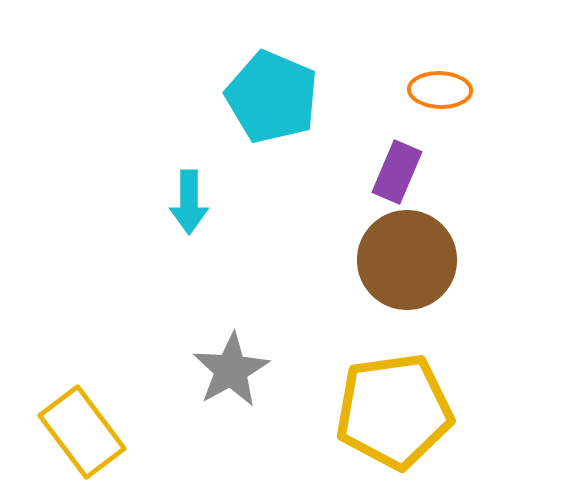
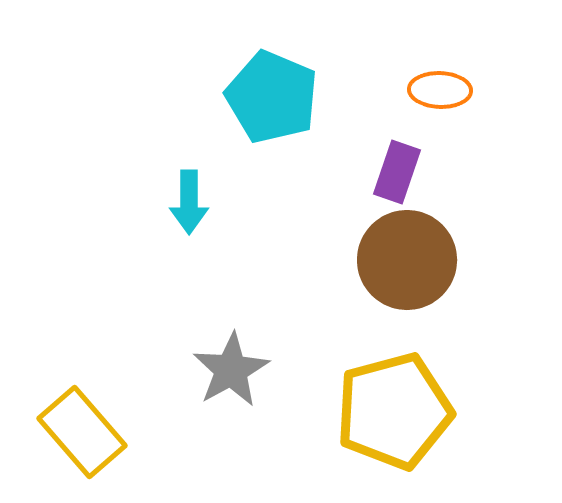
purple rectangle: rotated 4 degrees counterclockwise
yellow pentagon: rotated 7 degrees counterclockwise
yellow rectangle: rotated 4 degrees counterclockwise
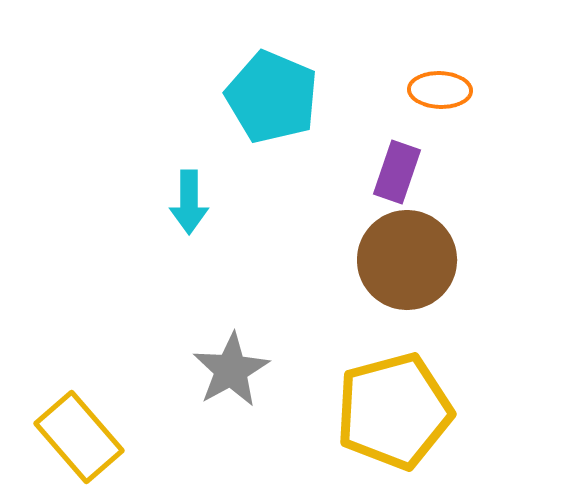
yellow rectangle: moved 3 px left, 5 px down
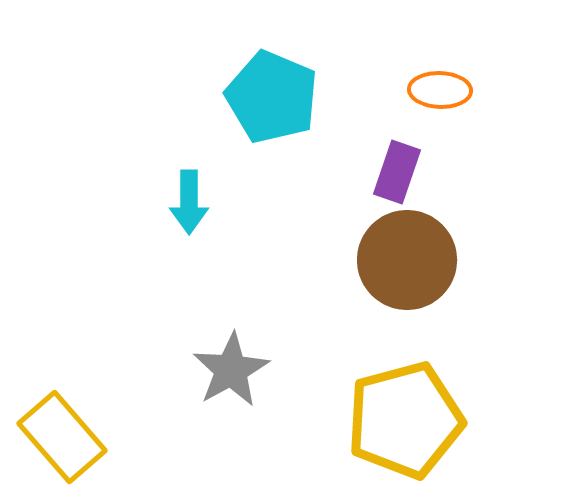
yellow pentagon: moved 11 px right, 9 px down
yellow rectangle: moved 17 px left
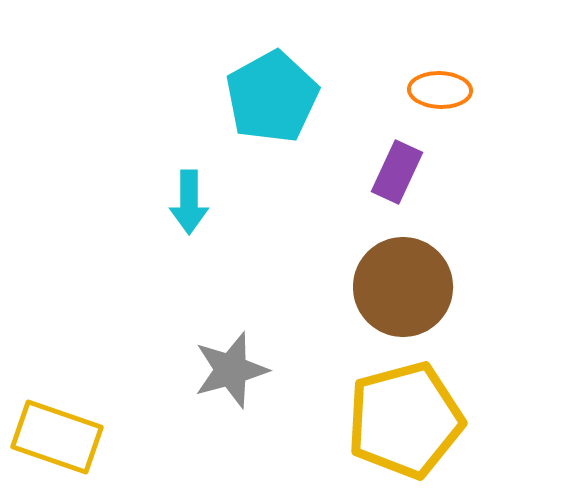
cyan pentagon: rotated 20 degrees clockwise
purple rectangle: rotated 6 degrees clockwise
brown circle: moved 4 px left, 27 px down
gray star: rotated 14 degrees clockwise
yellow rectangle: moved 5 px left; rotated 30 degrees counterclockwise
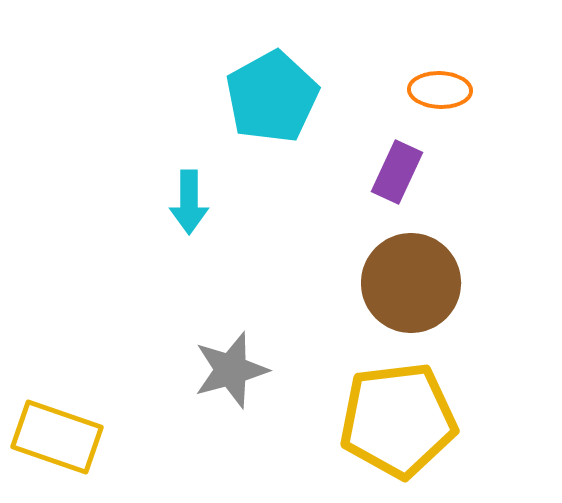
brown circle: moved 8 px right, 4 px up
yellow pentagon: moved 7 px left; rotated 8 degrees clockwise
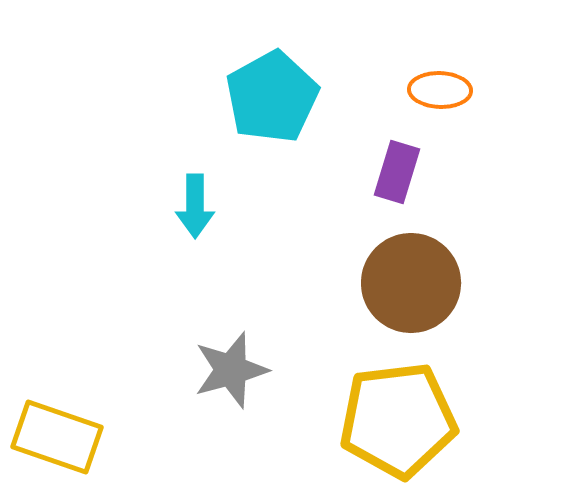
purple rectangle: rotated 8 degrees counterclockwise
cyan arrow: moved 6 px right, 4 px down
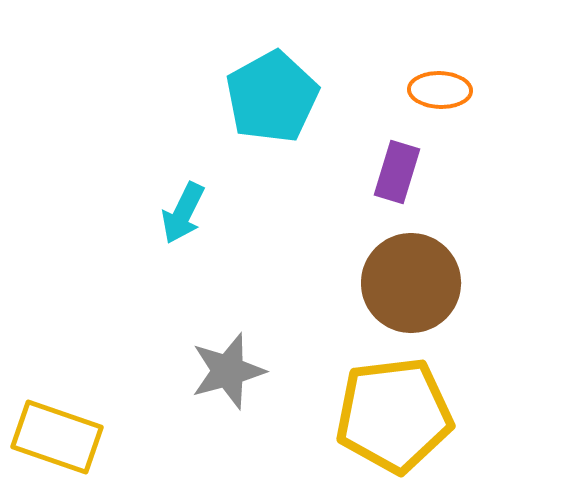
cyan arrow: moved 12 px left, 7 px down; rotated 26 degrees clockwise
gray star: moved 3 px left, 1 px down
yellow pentagon: moved 4 px left, 5 px up
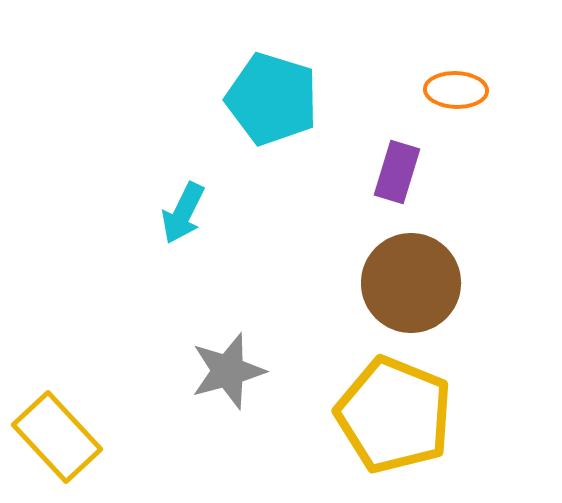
orange ellipse: moved 16 px right
cyan pentagon: moved 2 px down; rotated 26 degrees counterclockwise
yellow pentagon: rotated 29 degrees clockwise
yellow rectangle: rotated 28 degrees clockwise
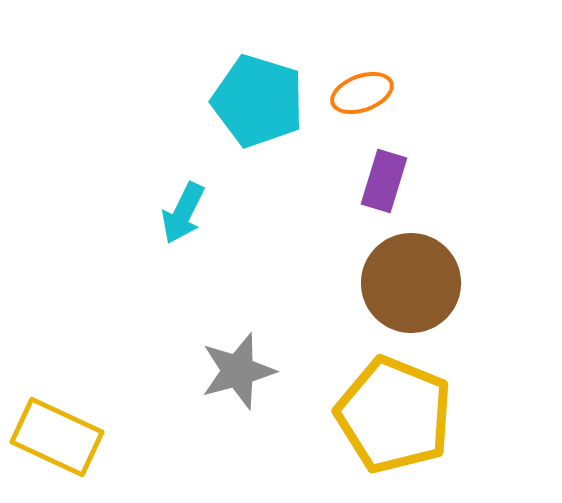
orange ellipse: moved 94 px left, 3 px down; rotated 22 degrees counterclockwise
cyan pentagon: moved 14 px left, 2 px down
purple rectangle: moved 13 px left, 9 px down
gray star: moved 10 px right
yellow rectangle: rotated 22 degrees counterclockwise
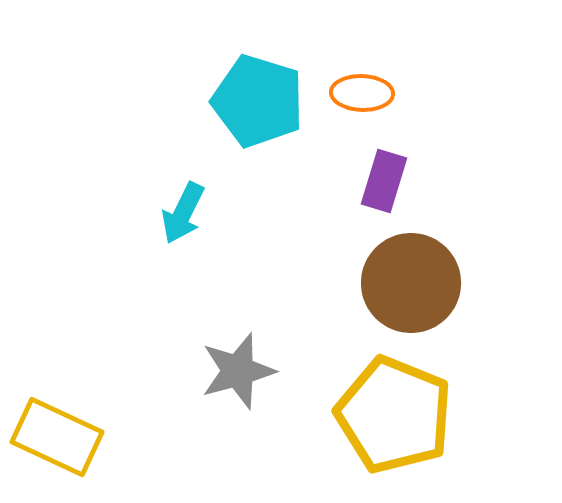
orange ellipse: rotated 22 degrees clockwise
